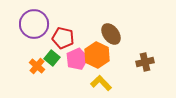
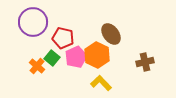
purple circle: moved 1 px left, 2 px up
pink pentagon: moved 1 px left, 2 px up
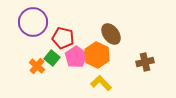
pink pentagon: rotated 10 degrees counterclockwise
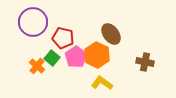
brown cross: rotated 24 degrees clockwise
yellow L-shape: moved 1 px right; rotated 10 degrees counterclockwise
